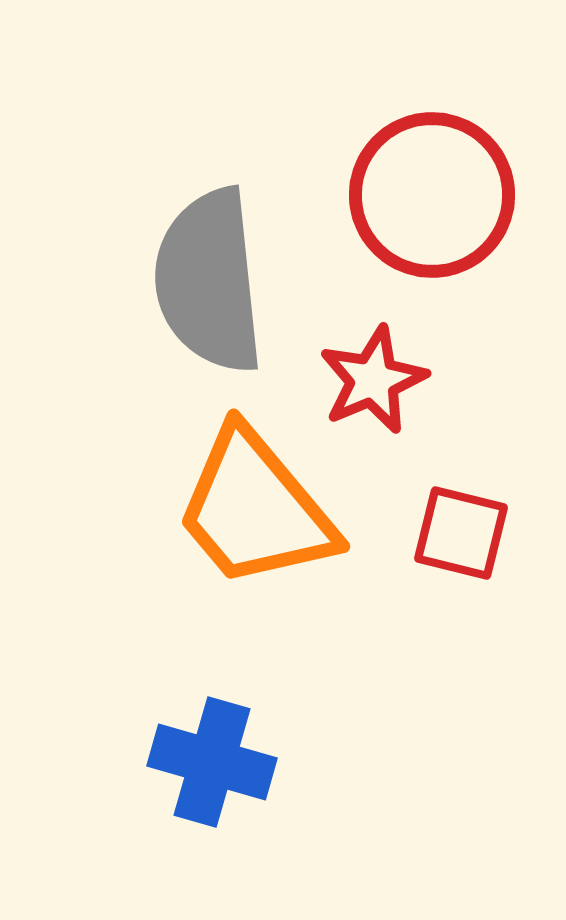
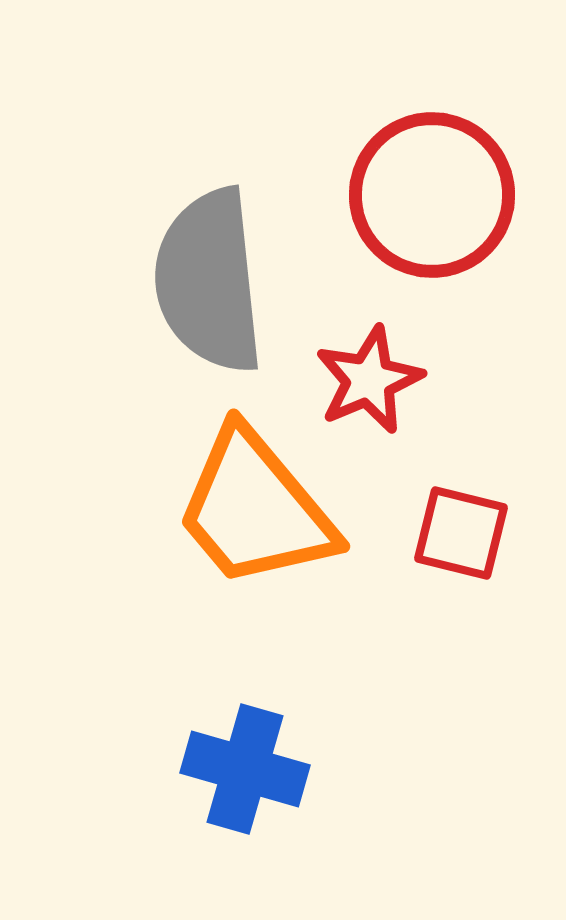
red star: moved 4 px left
blue cross: moved 33 px right, 7 px down
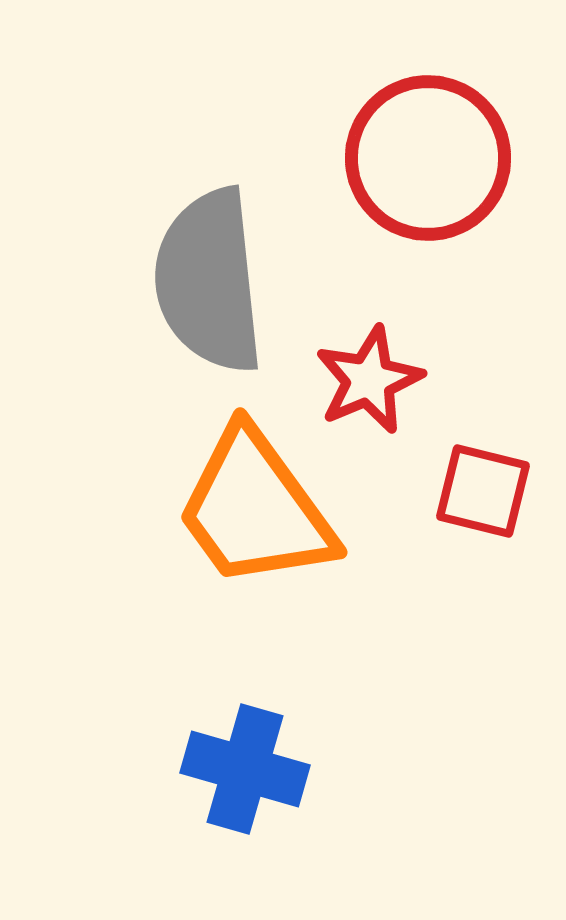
red circle: moved 4 px left, 37 px up
orange trapezoid: rotated 4 degrees clockwise
red square: moved 22 px right, 42 px up
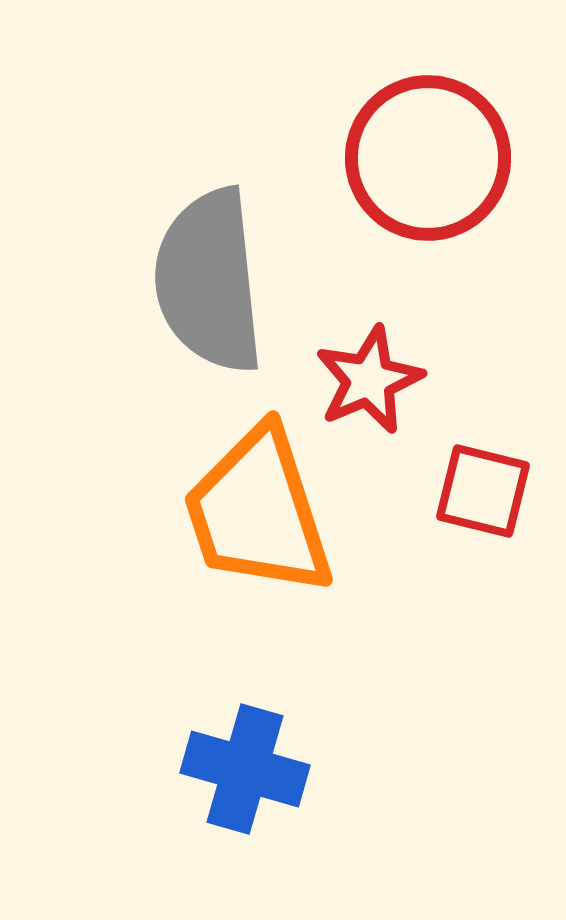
orange trapezoid: moved 3 px right, 3 px down; rotated 18 degrees clockwise
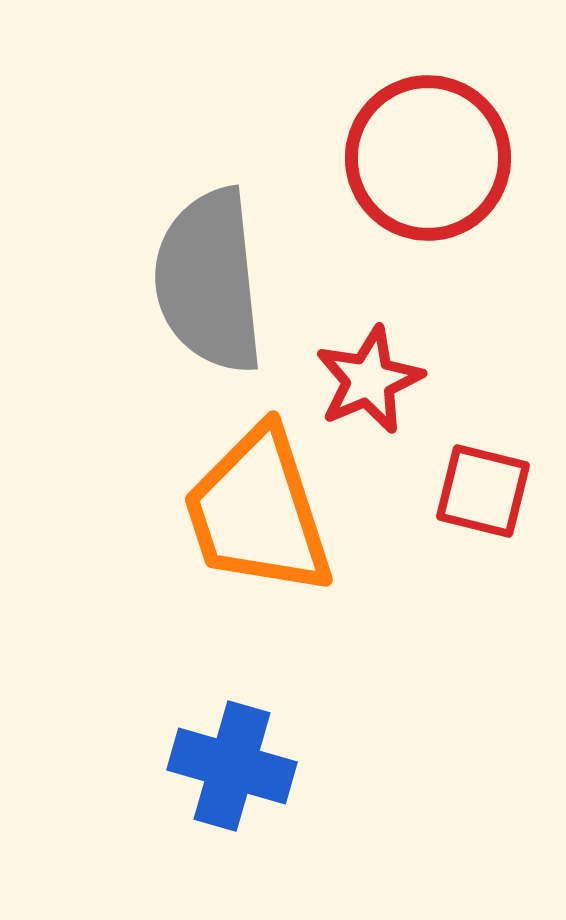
blue cross: moved 13 px left, 3 px up
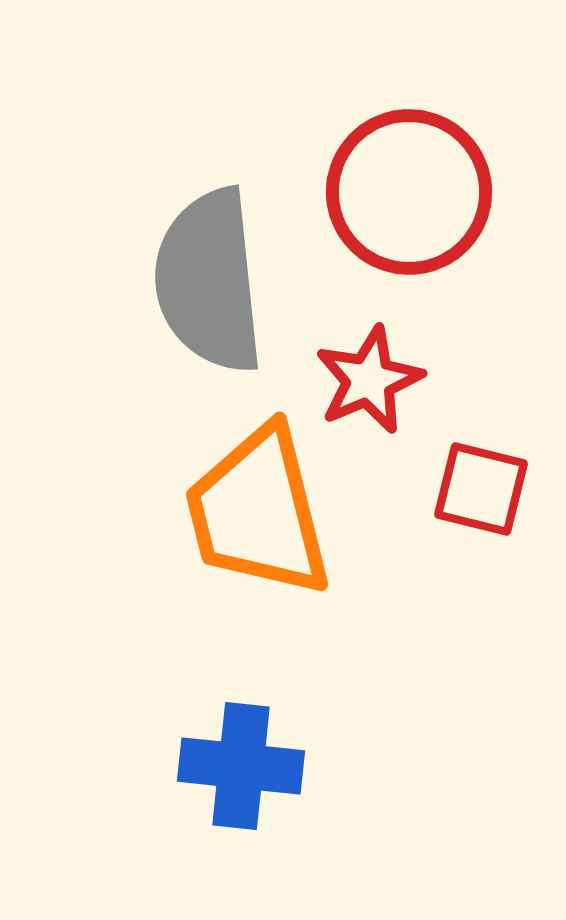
red circle: moved 19 px left, 34 px down
red square: moved 2 px left, 2 px up
orange trapezoid: rotated 4 degrees clockwise
blue cross: moved 9 px right; rotated 10 degrees counterclockwise
